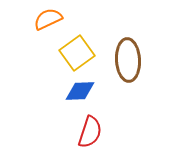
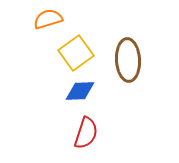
orange semicircle: rotated 8 degrees clockwise
yellow square: moved 1 px left
red semicircle: moved 4 px left, 1 px down
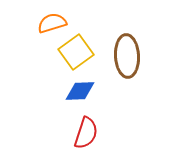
orange semicircle: moved 4 px right, 4 px down
yellow square: moved 1 px up
brown ellipse: moved 1 px left, 4 px up
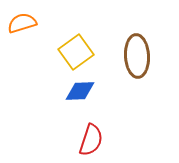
orange semicircle: moved 30 px left
brown ellipse: moved 10 px right
red semicircle: moved 5 px right, 7 px down
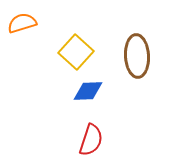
yellow square: rotated 12 degrees counterclockwise
blue diamond: moved 8 px right
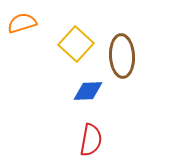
yellow square: moved 8 px up
brown ellipse: moved 15 px left
red semicircle: rotated 8 degrees counterclockwise
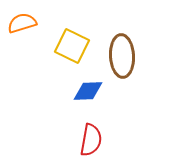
yellow square: moved 4 px left, 2 px down; rotated 16 degrees counterclockwise
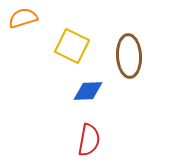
orange semicircle: moved 1 px right, 5 px up
brown ellipse: moved 7 px right
red semicircle: moved 2 px left
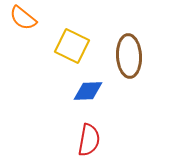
orange semicircle: rotated 124 degrees counterclockwise
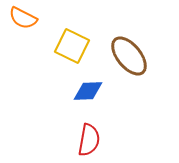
orange semicircle: rotated 12 degrees counterclockwise
brown ellipse: rotated 36 degrees counterclockwise
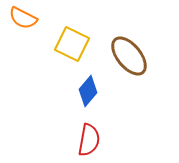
yellow square: moved 2 px up
blue diamond: rotated 48 degrees counterclockwise
